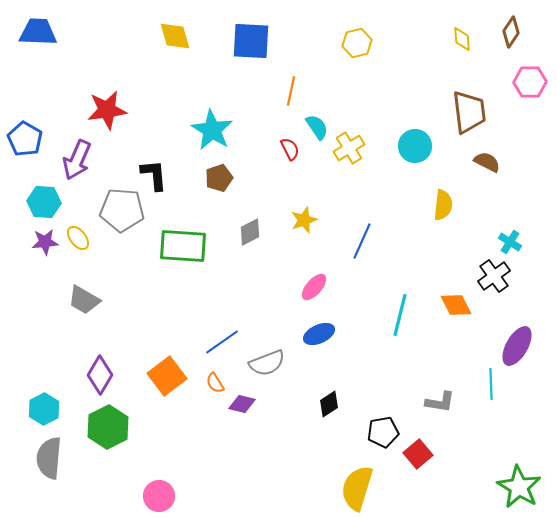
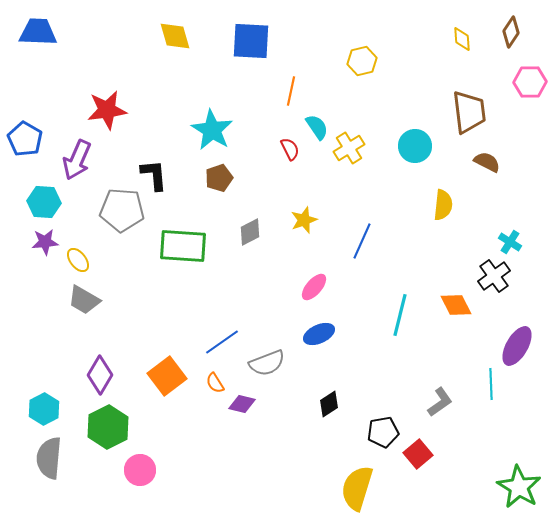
yellow hexagon at (357, 43): moved 5 px right, 18 px down
yellow ellipse at (78, 238): moved 22 px down
gray L-shape at (440, 402): rotated 44 degrees counterclockwise
pink circle at (159, 496): moved 19 px left, 26 px up
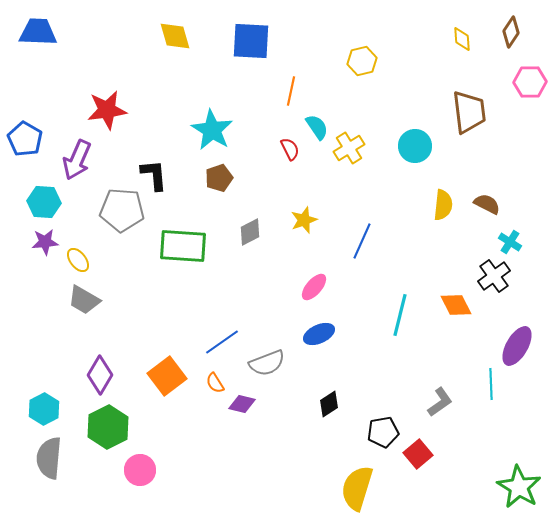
brown semicircle at (487, 162): moved 42 px down
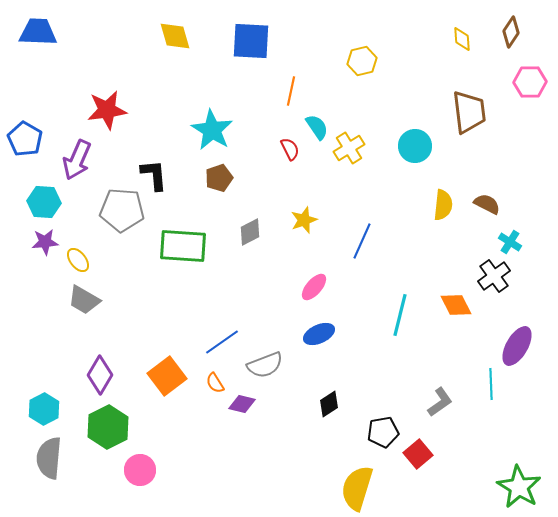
gray semicircle at (267, 363): moved 2 px left, 2 px down
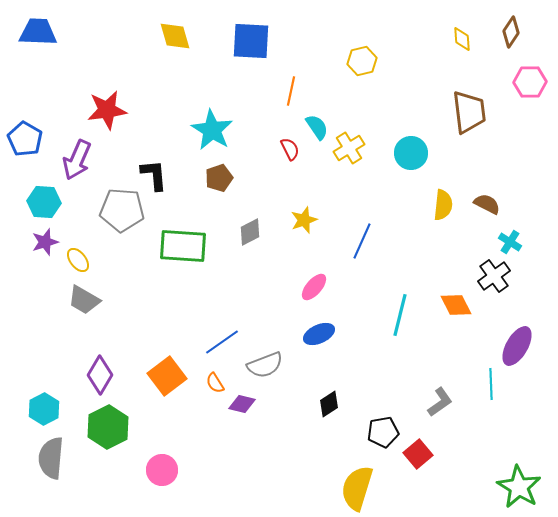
cyan circle at (415, 146): moved 4 px left, 7 px down
purple star at (45, 242): rotated 12 degrees counterclockwise
gray semicircle at (49, 458): moved 2 px right
pink circle at (140, 470): moved 22 px right
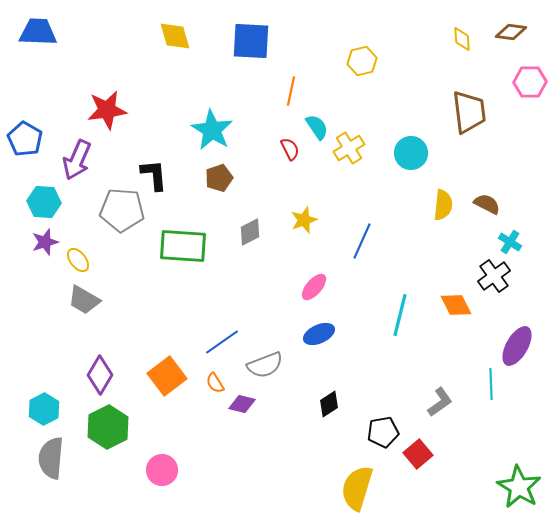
brown diamond at (511, 32): rotated 64 degrees clockwise
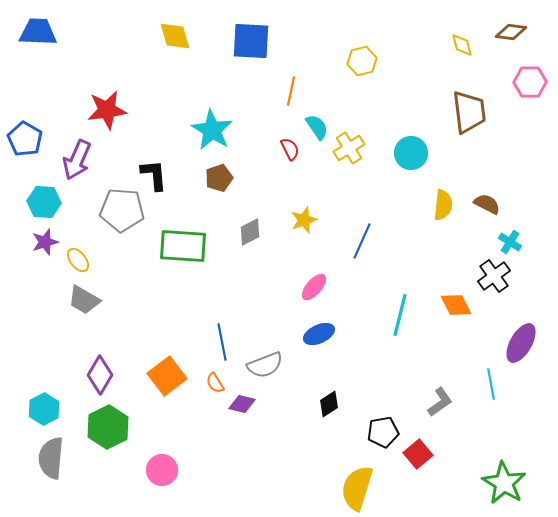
yellow diamond at (462, 39): moved 6 px down; rotated 10 degrees counterclockwise
blue line at (222, 342): rotated 66 degrees counterclockwise
purple ellipse at (517, 346): moved 4 px right, 3 px up
cyan line at (491, 384): rotated 8 degrees counterclockwise
green star at (519, 487): moved 15 px left, 4 px up
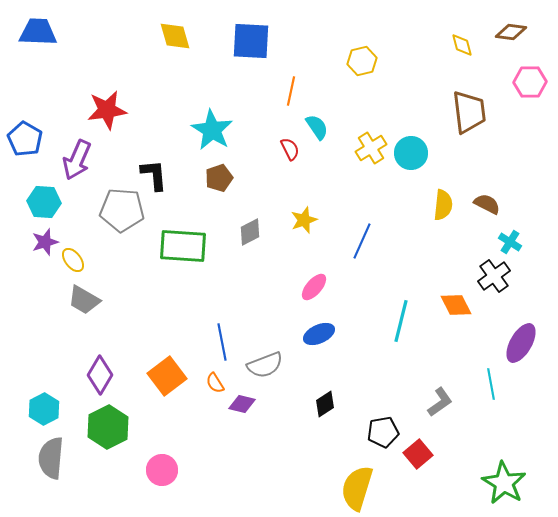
yellow cross at (349, 148): moved 22 px right
yellow ellipse at (78, 260): moved 5 px left
cyan line at (400, 315): moved 1 px right, 6 px down
black diamond at (329, 404): moved 4 px left
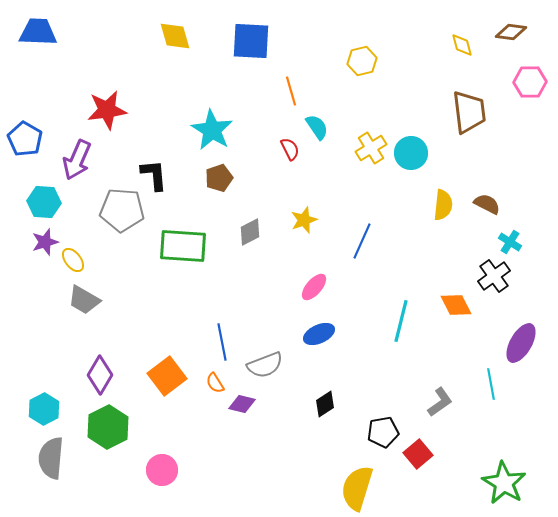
orange line at (291, 91): rotated 28 degrees counterclockwise
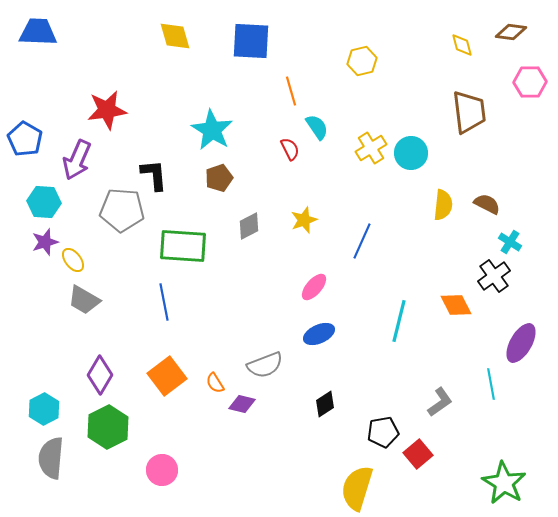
gray diamond at (250, 232): moved 1 px left, 6 px up
cyan line at (401, 321): moved 2 px left
blue line at (222, 342): moved 58 px left, 40 px up
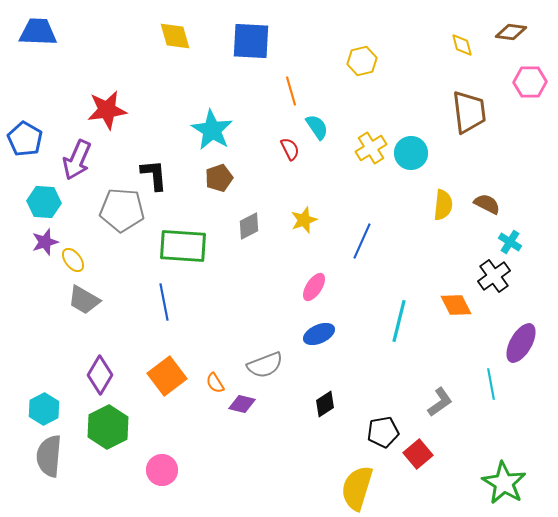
pink ellipse at (314, 287): rotated 8 degrees counterclockwise
gray semicircle at (51, 458): moved 2 px left, 2 px up
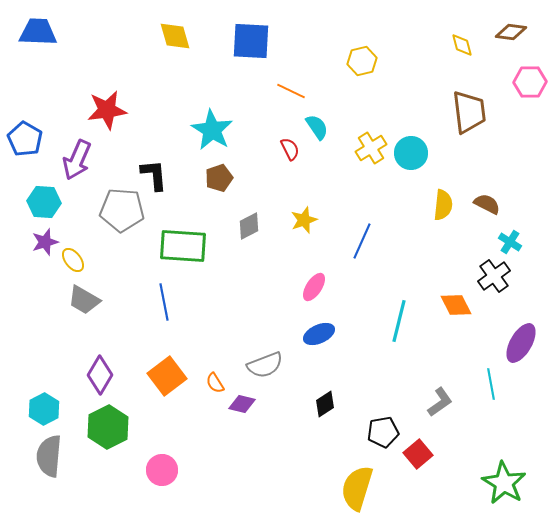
orange line at (291, 91): rotated 48 degrees counterclockwise
